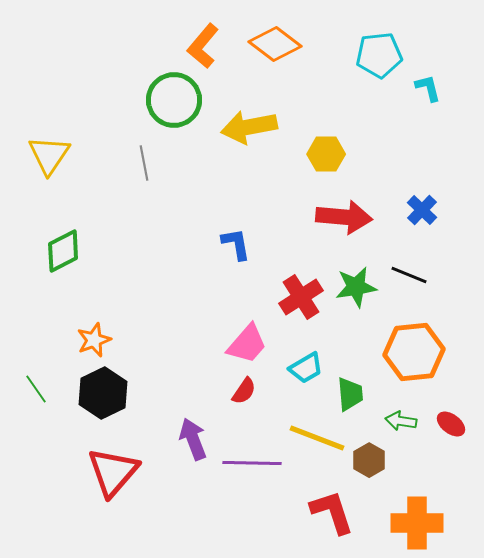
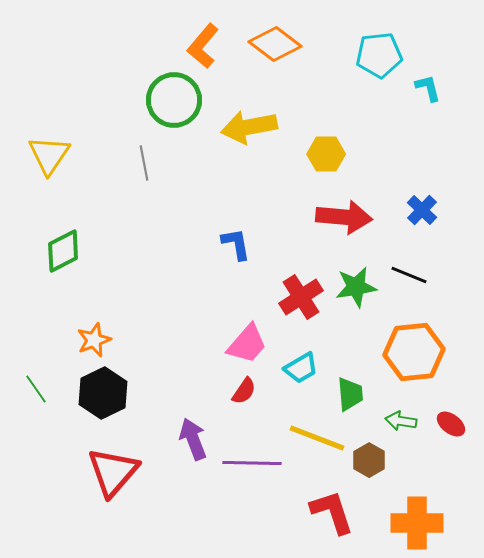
cyan trapezoid: moved 5 px left
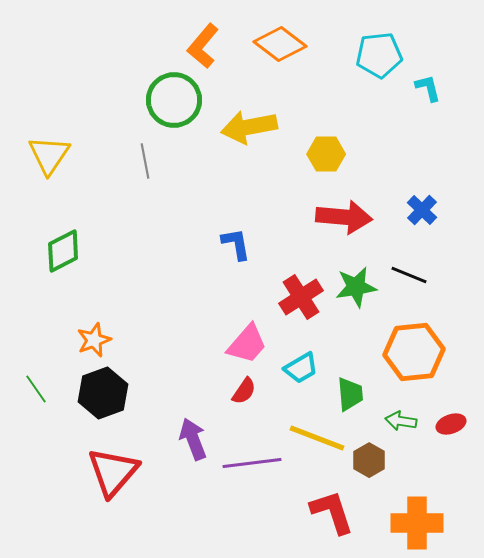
orange diamond: moved 5 px right
gray line: moved 1 px right, 2 px up
black hexagon: rotated 6 degrees clockwise
red ellipse: rotated 56 degrees counterclockwise
purple line: rotated 8 degrees counterclockwise
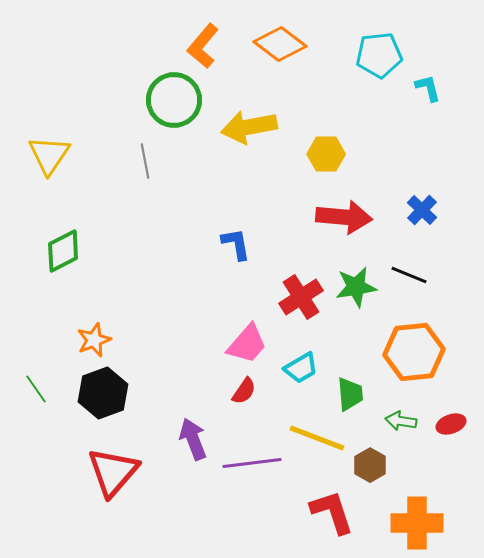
brown hexagon: moved 1 px right, 5 px down
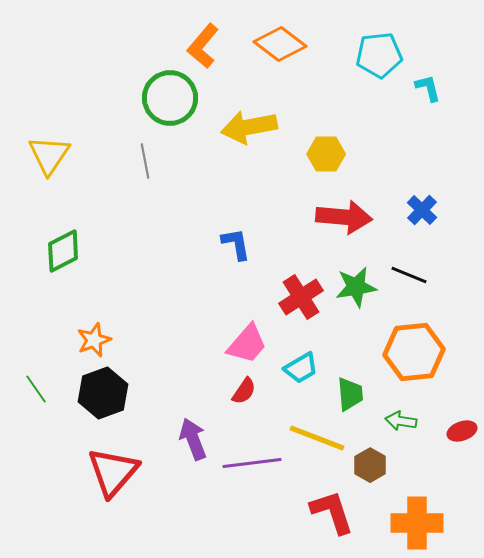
green circle: moved 4 px left, 2 px up
red ellipse: moved 11 px right, 7 px down
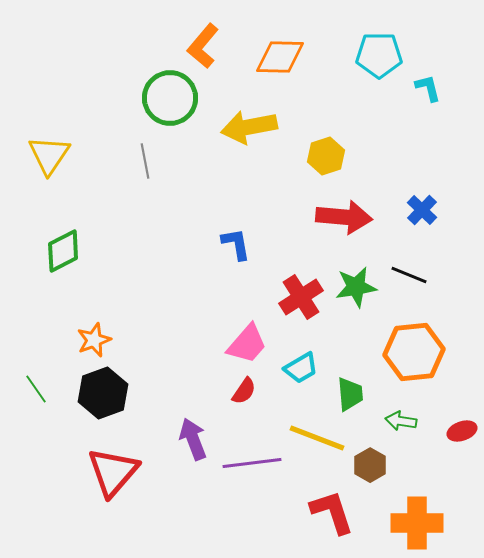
orange diamond: moved 13 px down; rotated 36 degrees counterclockwise
cyan pentagon: rotated 6 degrees clockwise
yellow hexagon: moved 2 px down; rotated 18 degrees counterclockwise
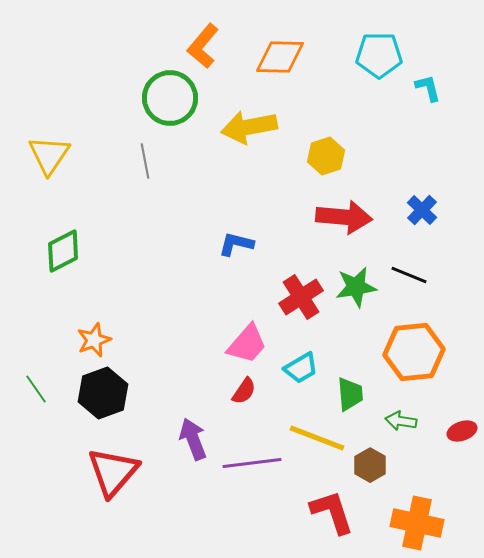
blue L-shape: rotated 66 degrees counterclockwise
orange cross: rotated 12 degrees clockwise
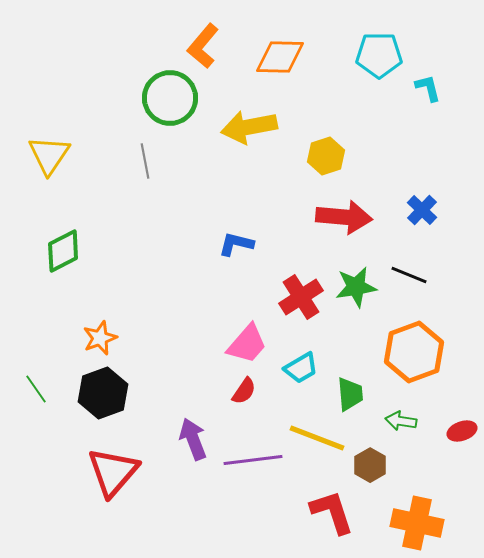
orange star: moved 6 px right, 2 px up
orange hexagon: rotated 14 degrees counterclockwise
purple line: moved 1 px right, 3 px up
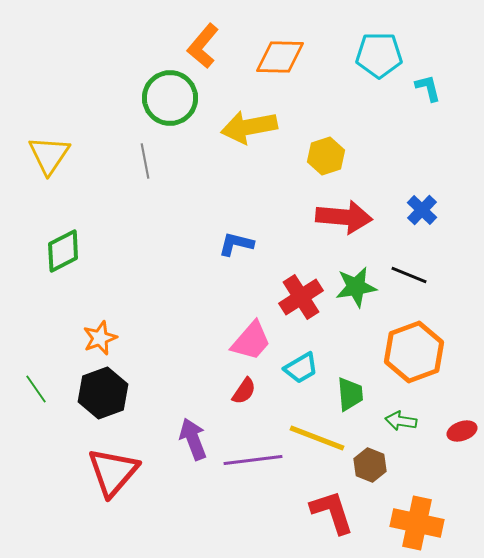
pink trapezoid: moved 4 px right, 3 px up
brown hexagon: rotated 8 degrees counterclockwise
